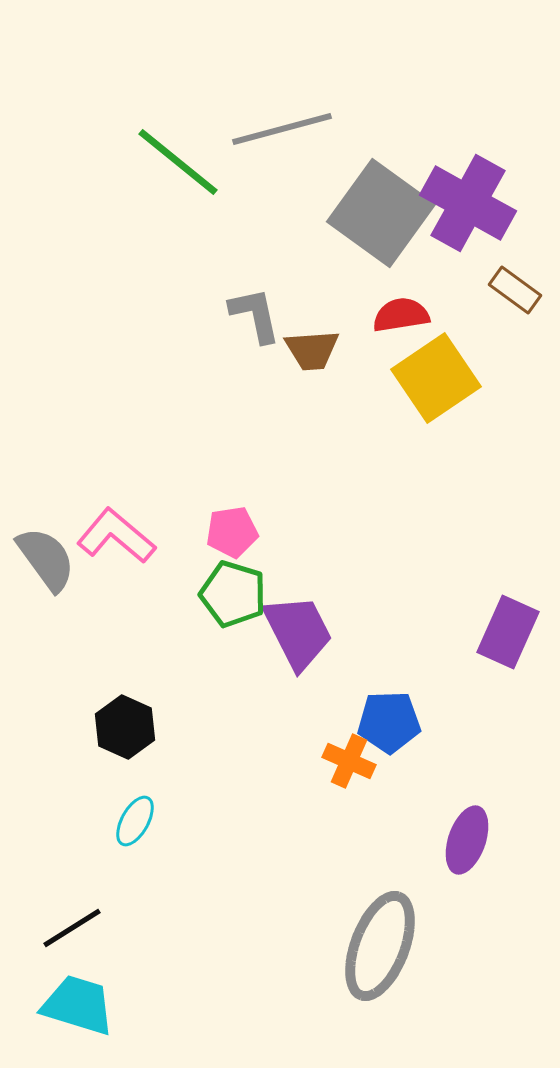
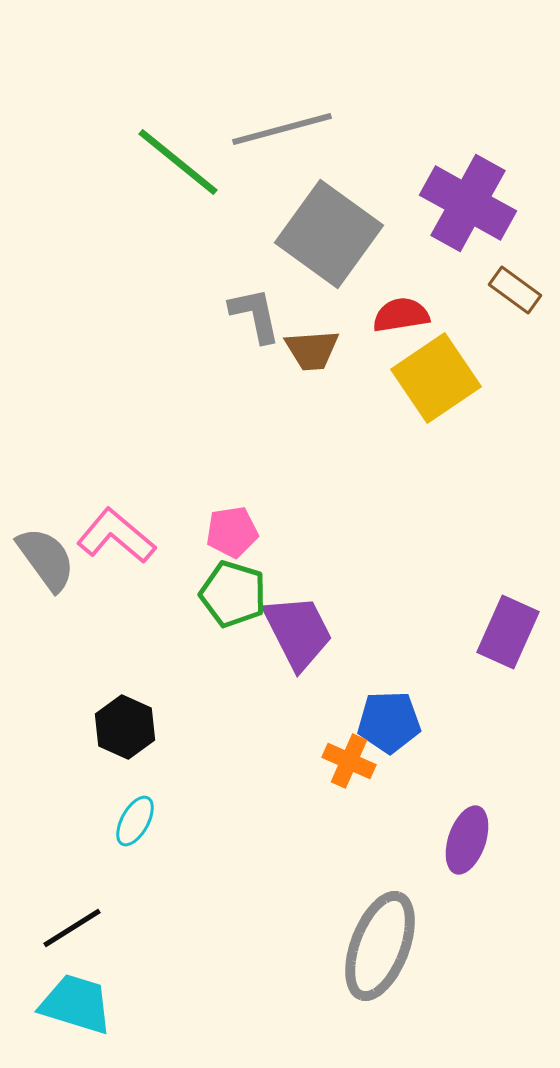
gray square: moved 52 px left, 21 px down
cyan trapezoid: moved 2 px left, 1 px up
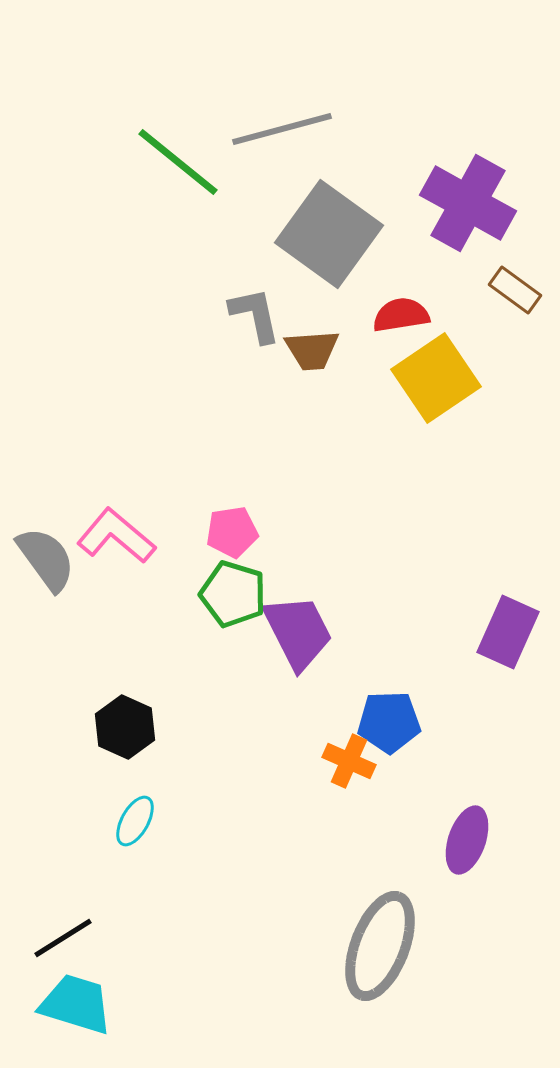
black line: moved 9 px left, 10 px down
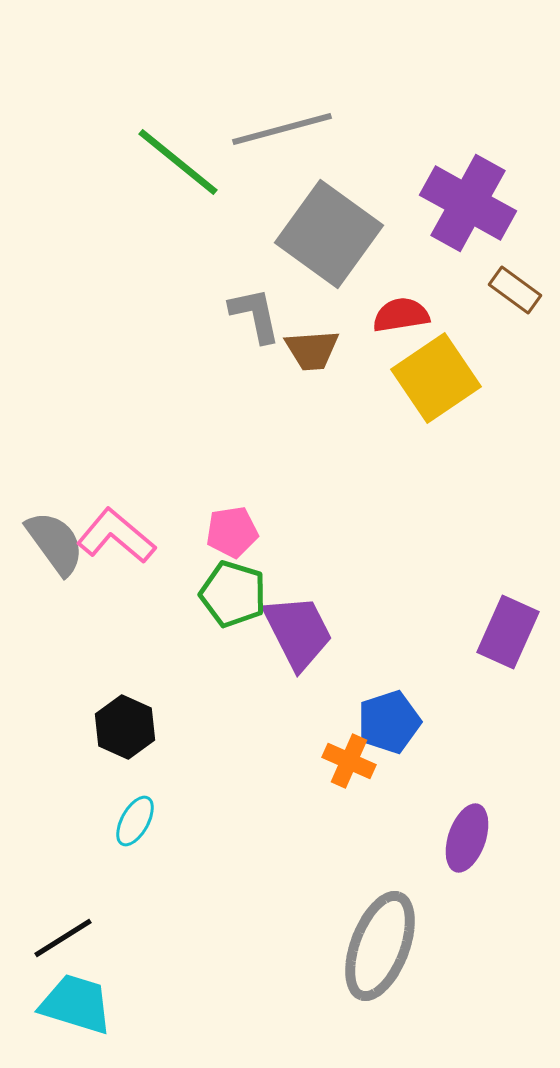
gray semicircle: moved 9 px right, 16 px up
blue pentagon: rotated 16 degrees counterclockwise
purple ellipse: moved 2 px up
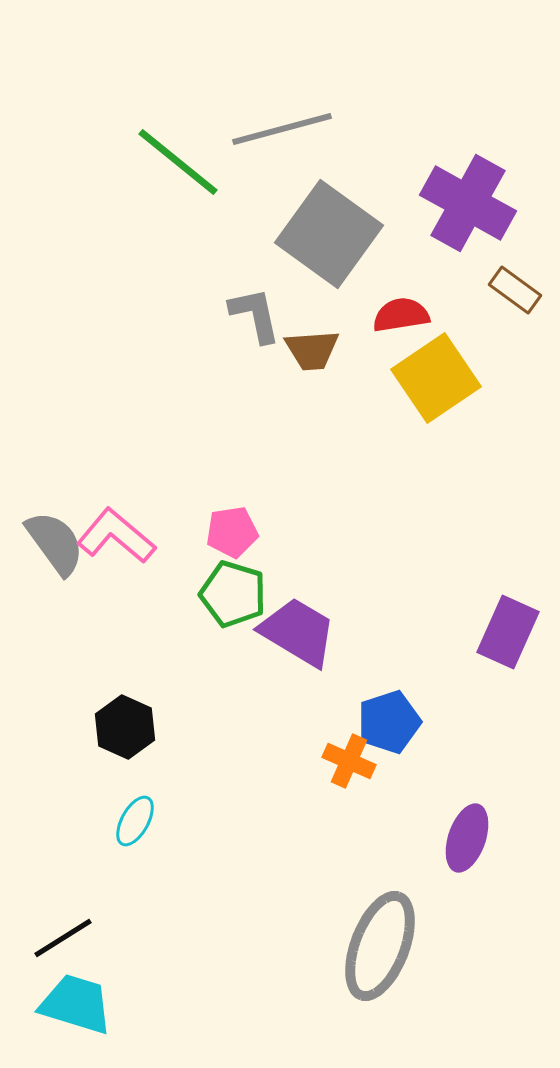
purple trapezoid: rotated 32 degrees counterclockwise
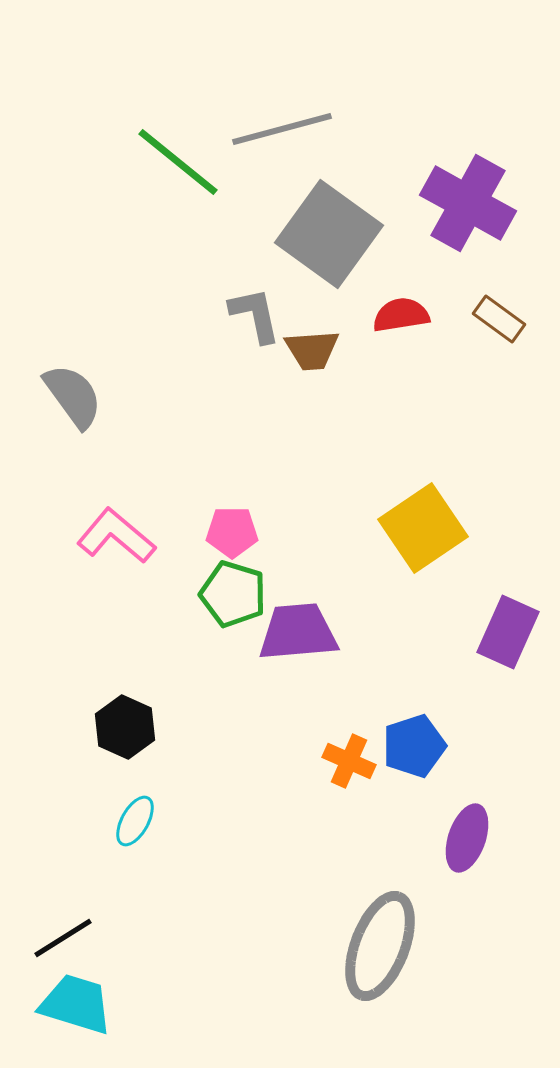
brown rectangle: moved 16 px left, 29 px down
yellow square: moved 13 px left, 150 px down
pink pentagon: rotated 9 degrees clockwise
gray semicircle: moved 18 px right, 147 px up
purple trapezoid: rotated 36 degrees counterclockwise
blue pentagon: moved 25 px right, 24 px down
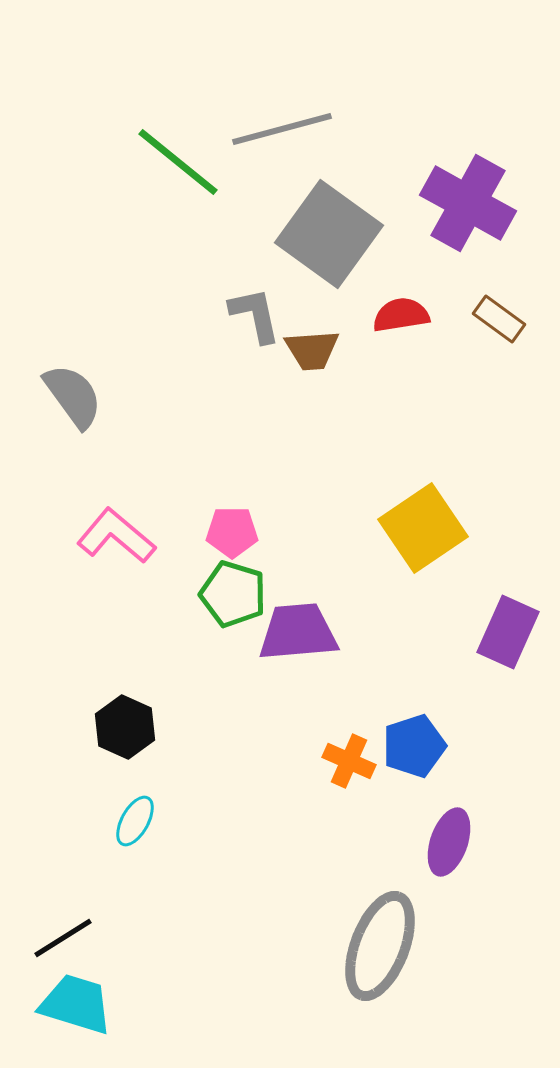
purple ellipse: moved 18 px left, 4 px down
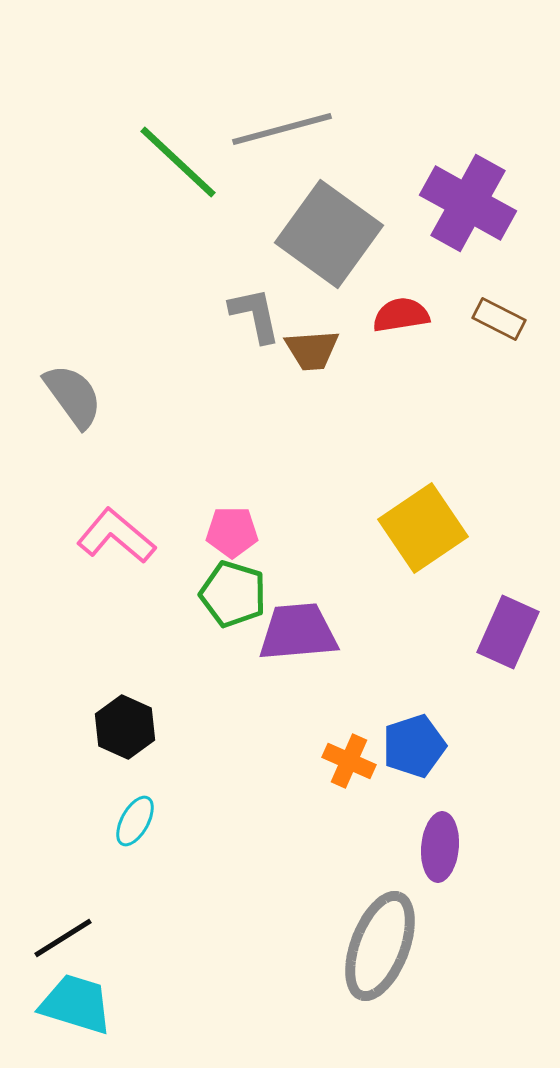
green line: rotated 4 degrees clockwise
brown rectangle: rotated 9 degrees counterclockwise
purple ellipse: moved 9 px left, 5 px down; rotated 14 degrees counterclockwise
